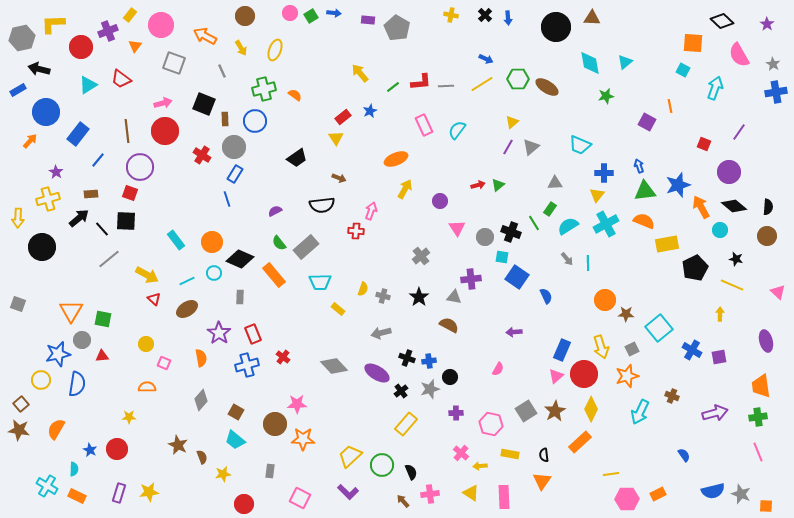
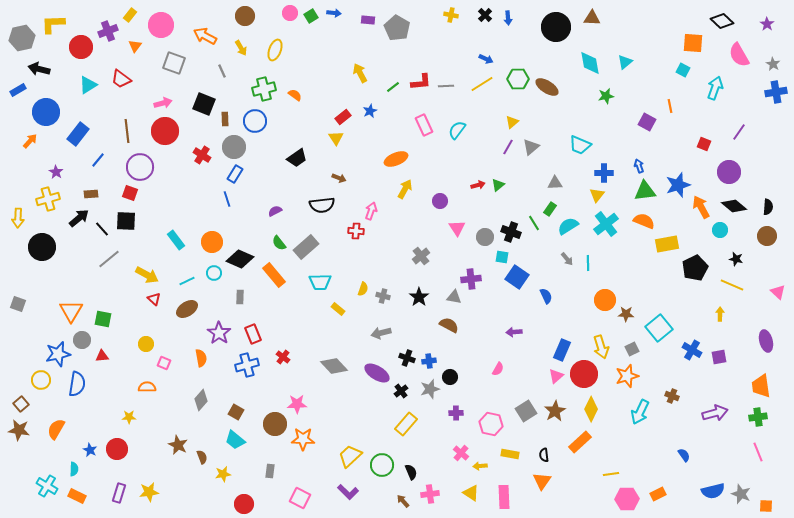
yellow arrow at (360, 73): rotated 12 degrees clockwise
cyan cross at (606, 224): rotated 10 degrees counterclockwise
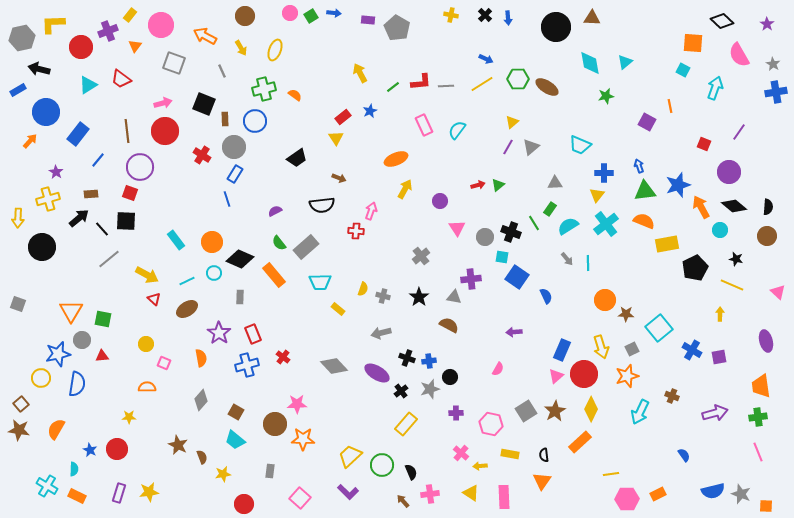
yellow circle at (41, 380): moved 2 px up
pink square at (300, 498): rotated 15 degrees clockwise
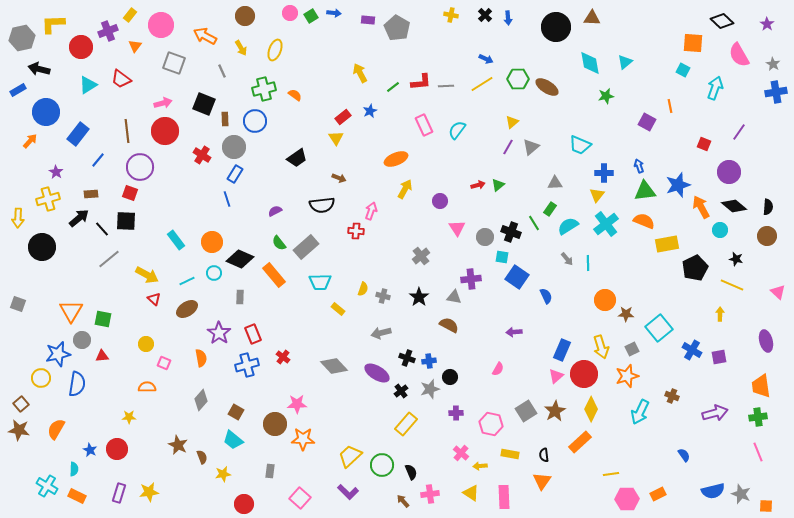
cyan trapezoid at (235, 440): moved 2 px left
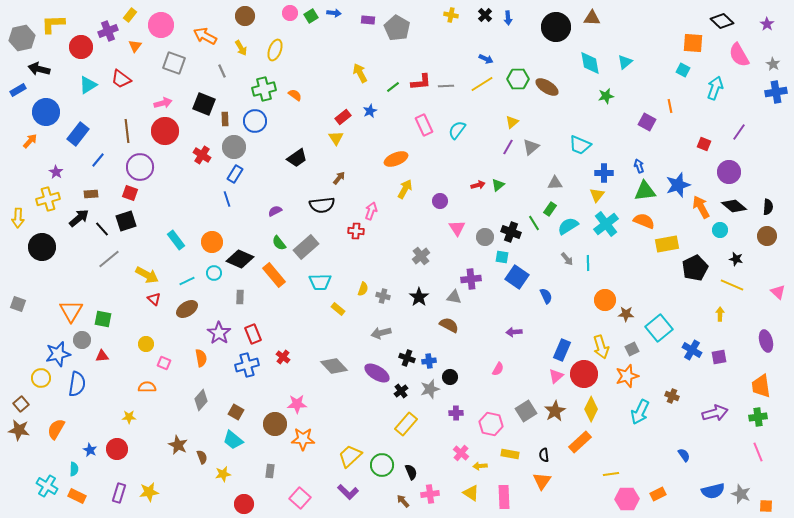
brown arrow at (339, 178): rotated 72 degrees counterclockwise
black square at (126, 221): rotated 20 degrees counterclockwise
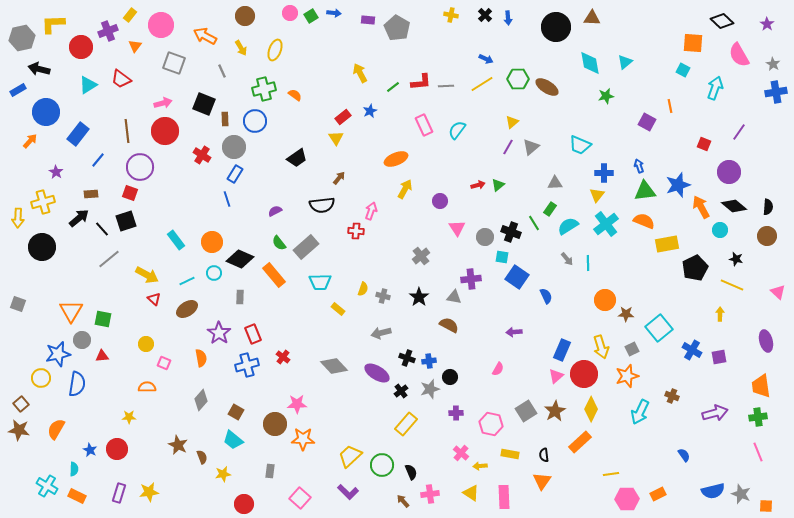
yellow cross at (48, 199): moved 5 px left, 3 px down
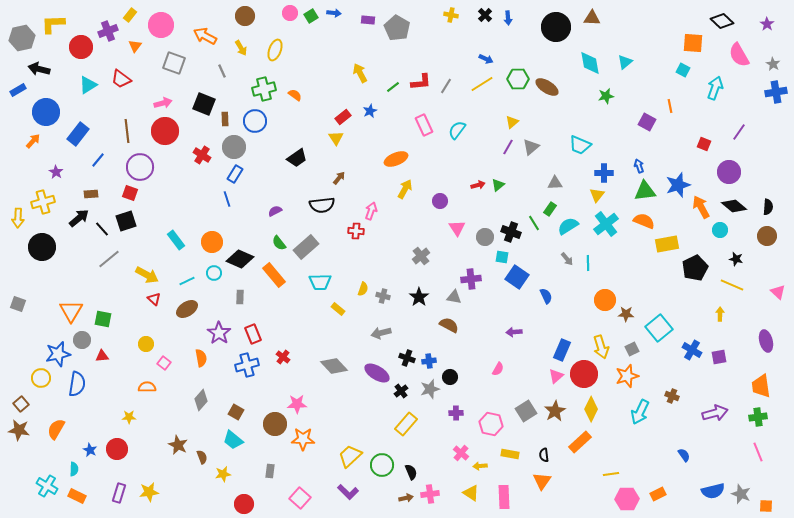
gray line at (446, 86): rotated 56 degrees counterclockwise
orange arrow at (30, 141): moved 3 px right
pink square at (164, 363): rotated 16 degrees clockwise
brown arrow at (403, 501): moved 3 px right, 3 px up; rotated 120 degrees clockwise
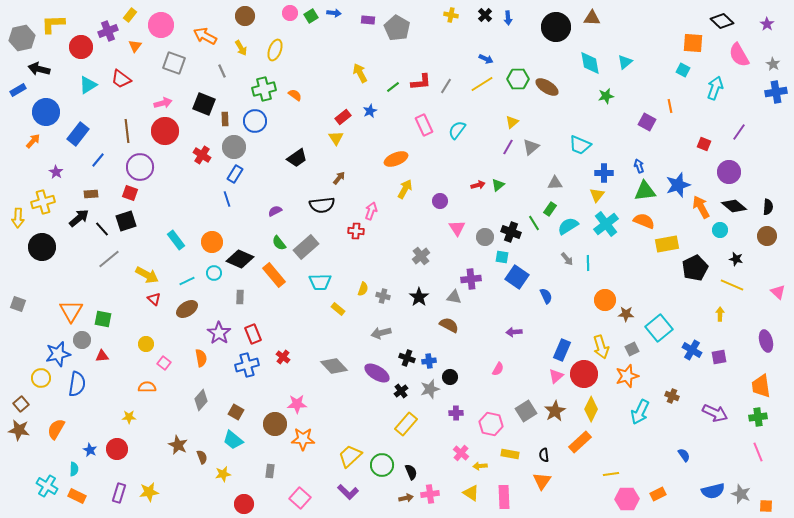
purple arrow at (715, 413): rotated 40 degrees clockwise
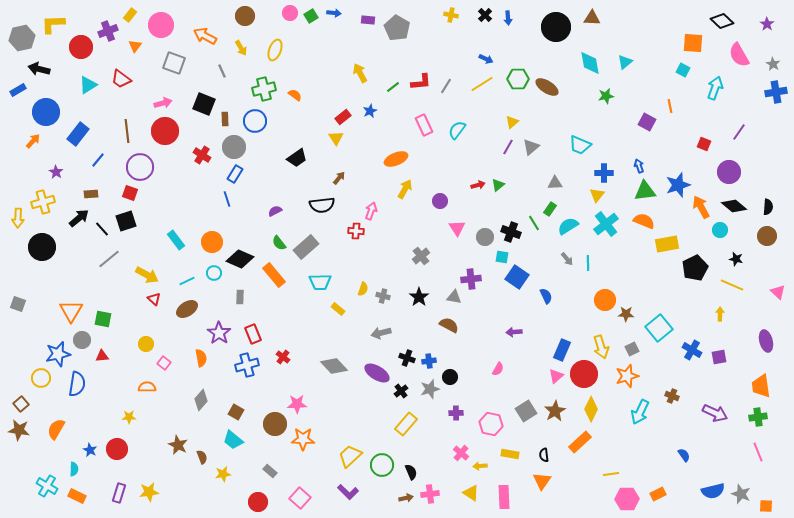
gray rectangle at (270, 471): rotated 56 degrees counterclockwise
red circle at (244, 504): moved 14 px right, 2 px up
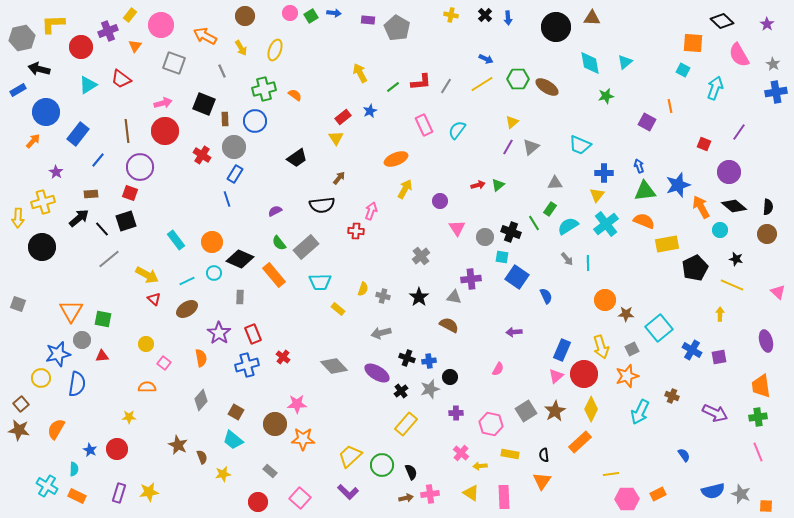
brown circle at (767, 236): moved 2 px up
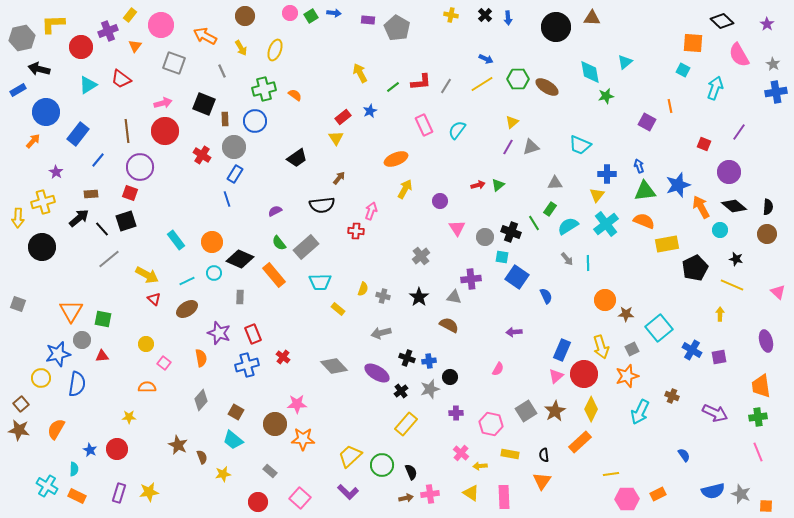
cyan diamond at (590, 63): moved 9 px down
gray triangle at (531, 147): rotated 24 degrees clockwise
blue cross at (604, 173): moved 3 px right, 1 px down
purple star at (219, 333): rotated 15 degrees counterclockwise
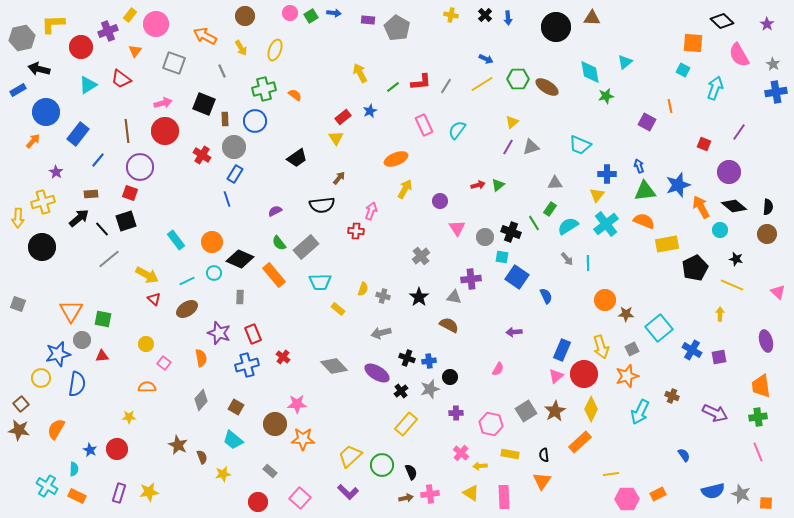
pink circle at (161, 25): moved 5 px left, 1 px up
orange triangle at (135, 46): moved 5 px down
brown square at (236, 412): moved 5 px up
orange square at (766, 506): moved 3 px up
